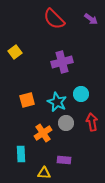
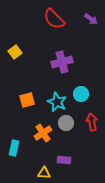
cyan rectangle: moved 7 px left, 6 px up; rotated 14 degrees clockwise
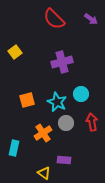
yellow triangle: rotated 32 degrees clockwise
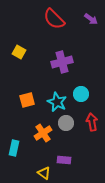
yellow square: moved 4 px right; rotated 24 degrees counterclockwise
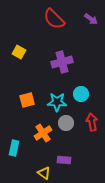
cyan star: rotated 24 degrees counterclockwise
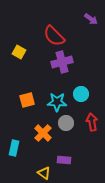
red semicircle: moved 17 px down
orange cross: rotated 12 degrees counterclockwise
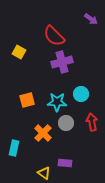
purple rectangle: moved 1 px right, 3 px down
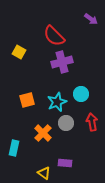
cyan star: rotated 24 degrees counterclockwise
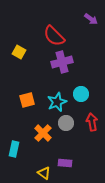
cyan rectangle: moved 1 px down
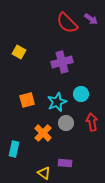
red semicircle: moved 13 px right, 13 px up
